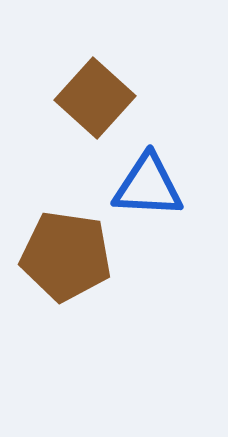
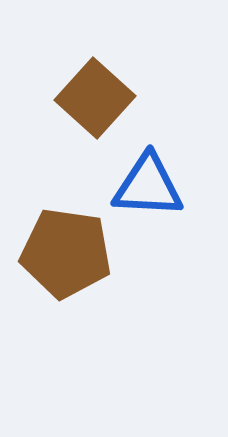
brown pentagon: moved 3 px up
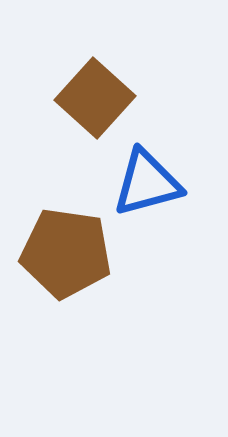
blue triangle: moved 1 px left, 3 px up; rotated 18 degrees counterclockwise
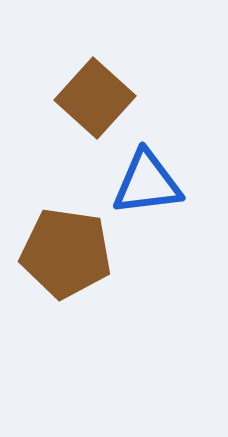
blue triangle: rotated 8 degrees clockwise
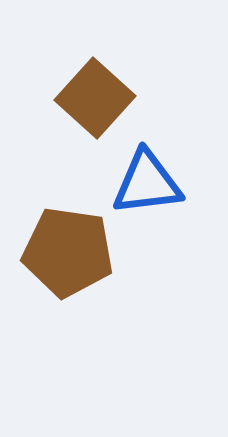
brown pentagon: moved 2 px right, 1 px up
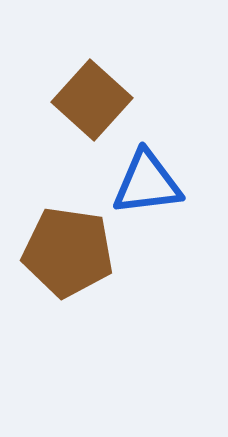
brown square: moved 3 px left, 2 px down
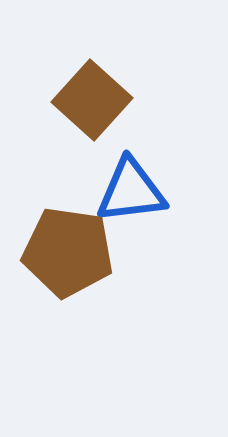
blue triangle: moved 16 px left, 8 px down
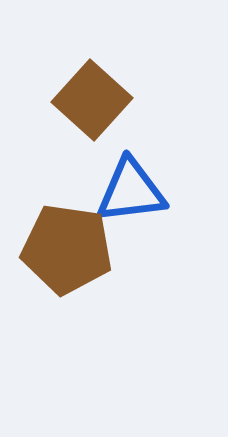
brown pentagon: moved 1 px left, 3 px up
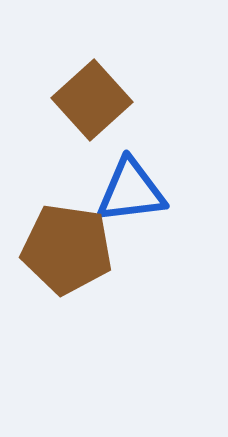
brown square: rotated 6 degrees clockwise
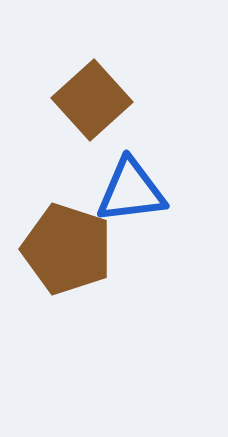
brown pentagon: rotated 10 degrees clockwise
